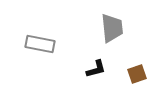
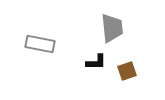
black L-shape: moved 7 px up; rotated 15 degrees clockwise
brown square: moved 10 px left, 3 px up
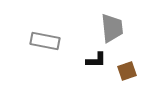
gray rectangle: moved 5 px right, 3 px up
black L-shape: moved 2 px up
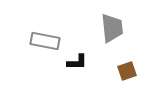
black L-shape: moved 19 px left, 2 px down
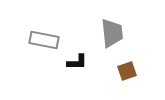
gray trapezoid: moved 5 px down
gray rectangle: moved 1 px left, 1 px up
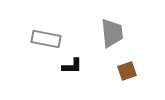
gray rectangle: moved 2 px right, 1 px up
black L-shape: moved 5 px left, 4 px down
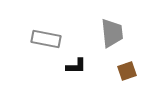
black L-shape: moved 4 px right
